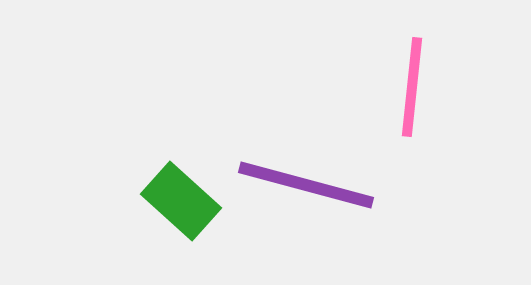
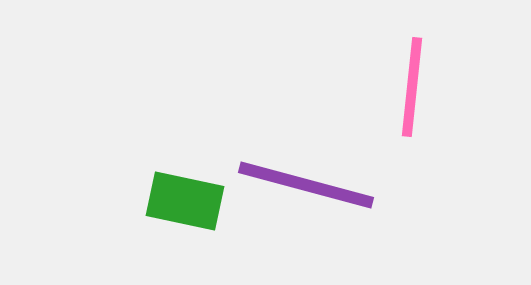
green rectangle: moved 4 px right; rotated 30 degrees counterclockwise
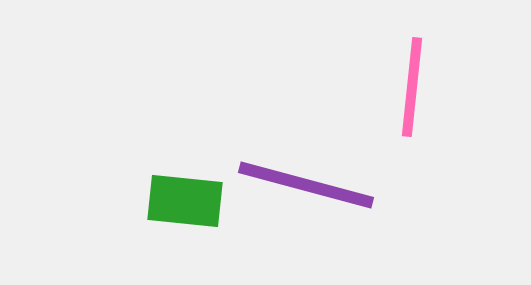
green rectangle: rotated 6 degrees counterclockwise
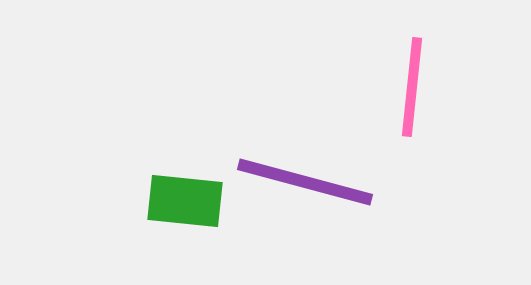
purple line: moved 1 px left, 3 px up
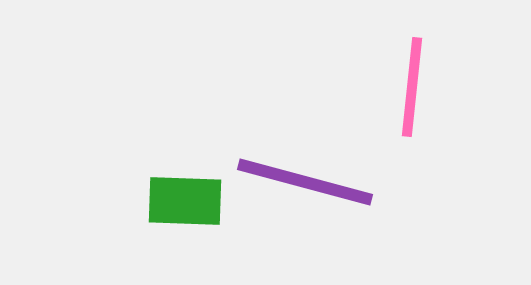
green rectangle: rotated 4 degrees counterclockwise
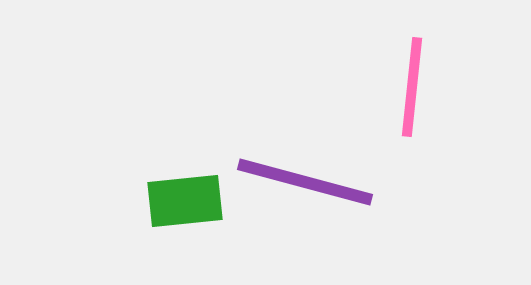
green rectangle: rotated 8 degrees counterclockwise
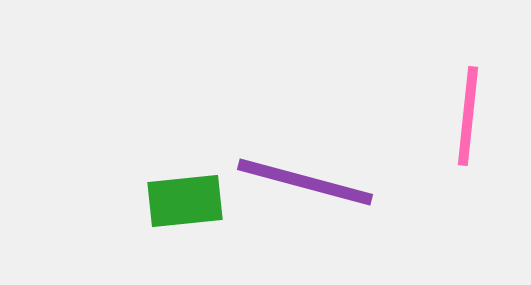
pink line: moved 56 px right, 29 px down
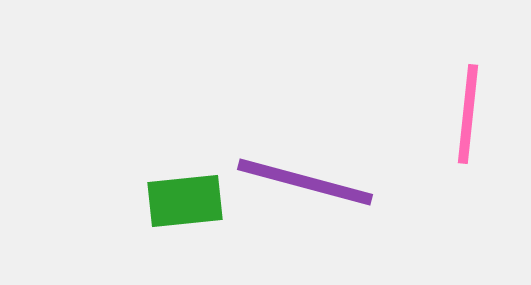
pink line: moved 2 px up
